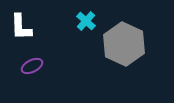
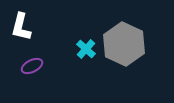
cyan cross: moved 28 px down
white L-shape: rotated 16 degrees clockwise
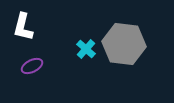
white L-shape: moved 2 px right
gray hexagon: rotated 18 degrees counterclockwise
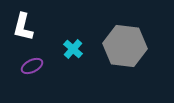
gray hexagon: moved 1 px right, 2 px down
cyan cross: moved 13 px left
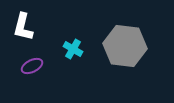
cyan cross: rotated 12 degrees counterclockwise
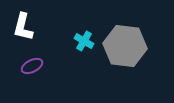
cyan cross: moved 11 px right, 8 px up
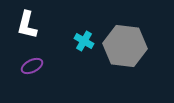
white L-shape: moved 4 px right, 2 px up
